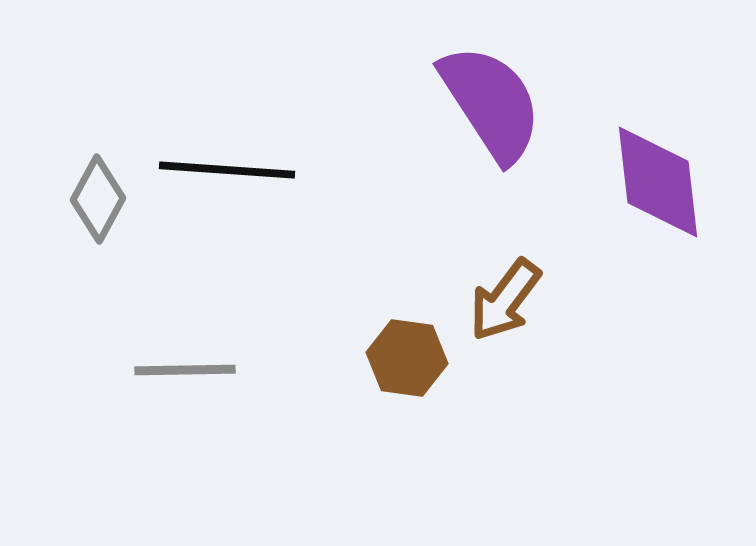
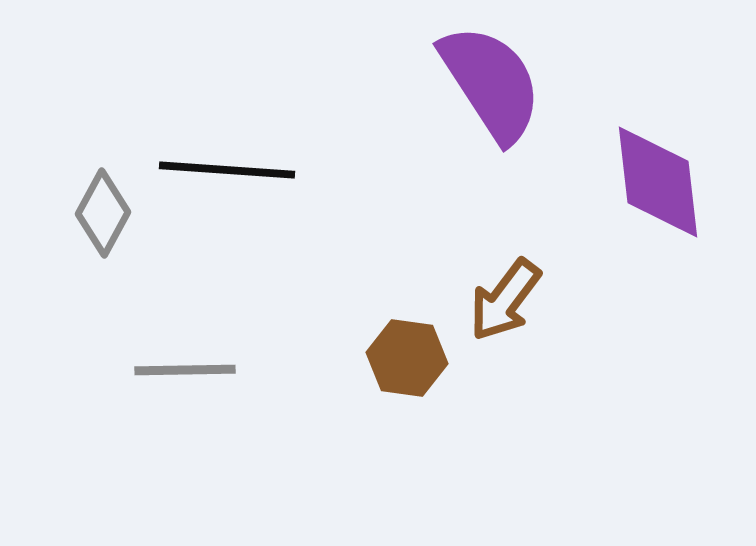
purple semicircle: moved 20 px up
gray diamond: moved 5 px right, 14 px down
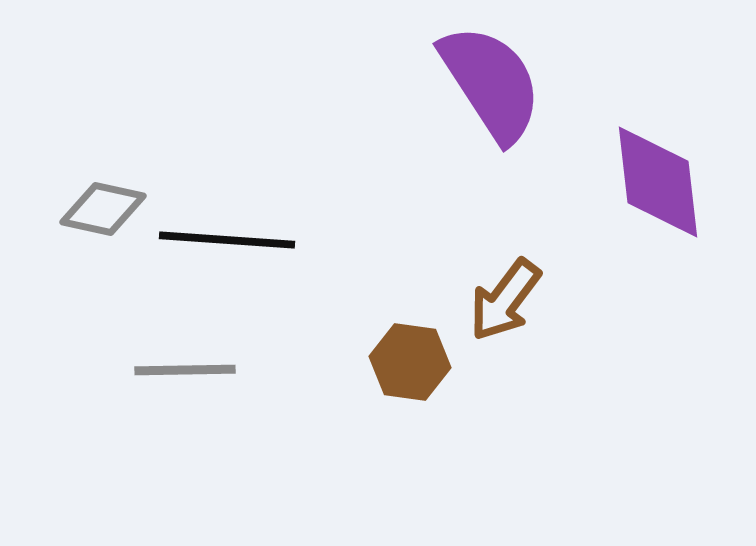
black line: moved 70 px down
gray diamond: moved 4 px up; rotated 74 degrees clockwise
brown hexagon: moved 3 px right, 4 px down
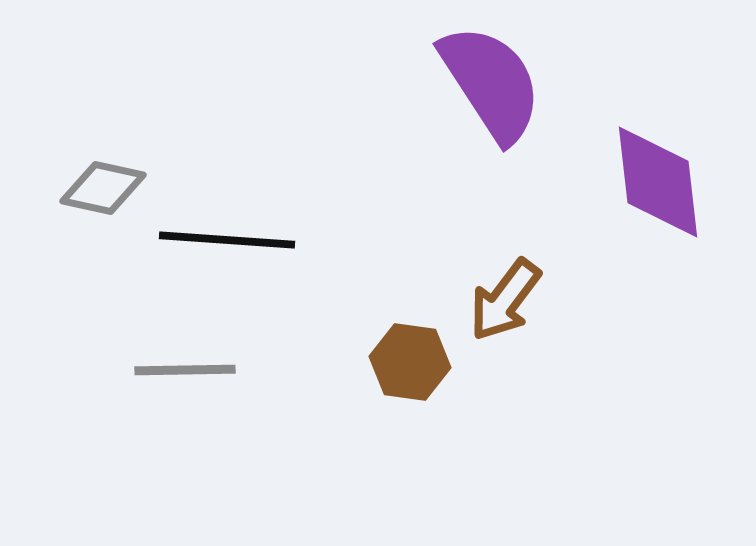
gray diamond: moved 21 px up
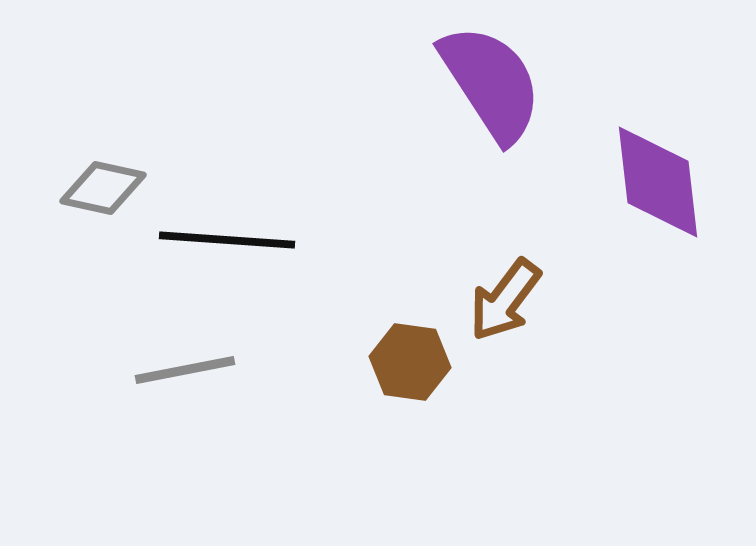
gray line: rotated 10 degrees counterclockwise
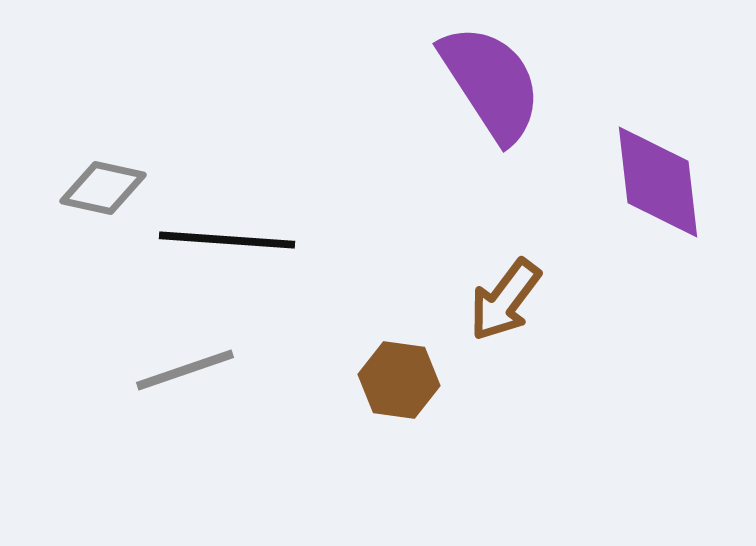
brown hexagon: moved 11 px left, 18 px down
gray line: rotated 8 degrees counterclockwise
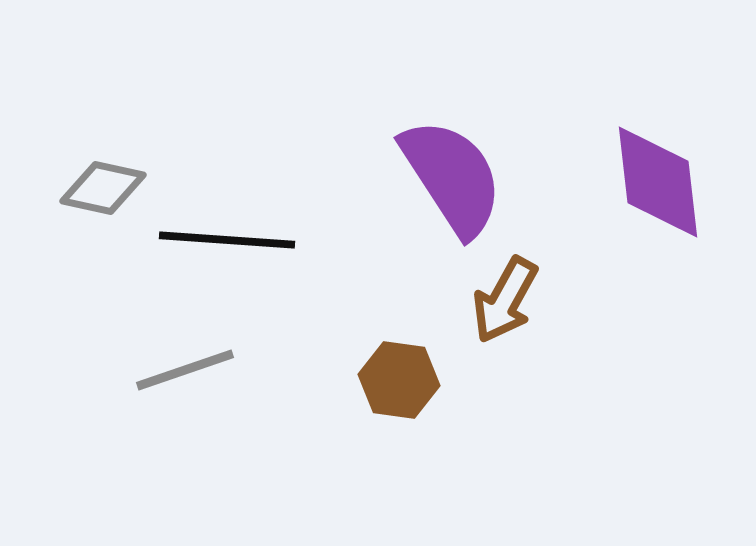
purple semicircle: moved 39 px left, 94 px down
brown arrow: rotated 8 degrees counterclockwise
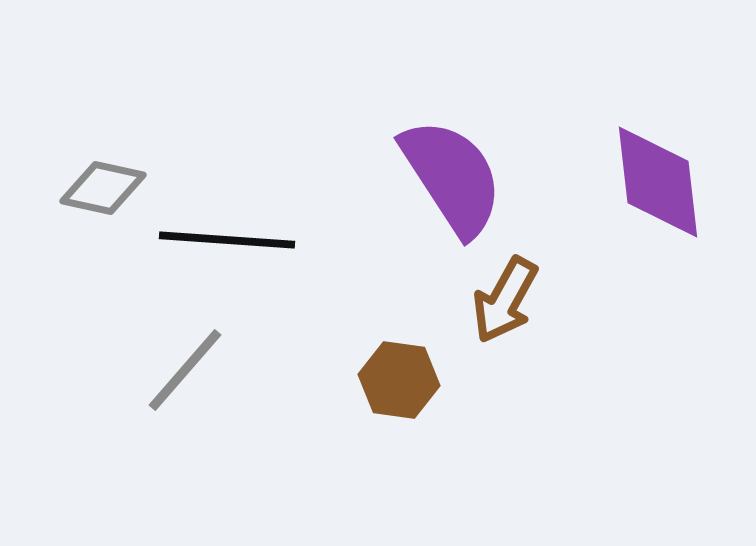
gray line: rotated 30 degrees counterclockwise
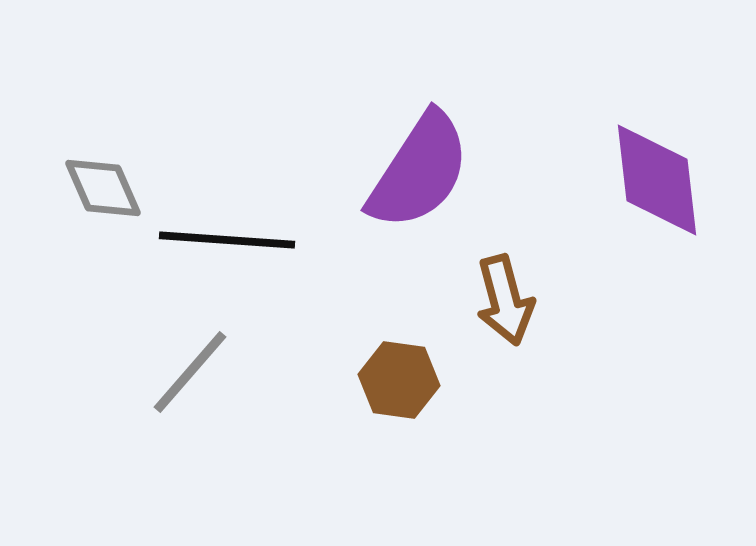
purple semicircle: moved 33 px left, 6 px up; rotated 66 degrees clockwise
purple diamond: moved 1 px left, 2 px up
gray diamond: rotated 54 degrees clockwise
brown arrow: rotated 44 degrees counterclockwise
gray line: moved 5 px right, 2 px down
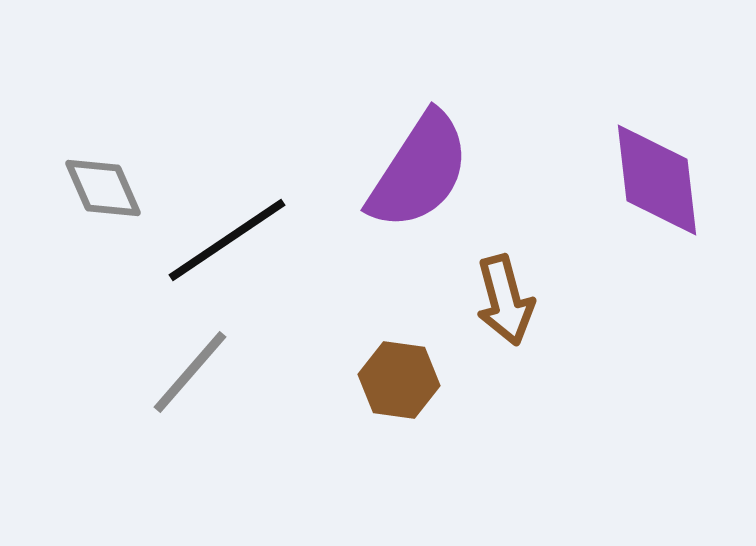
black line: rotated 38 degrees counterclockwise
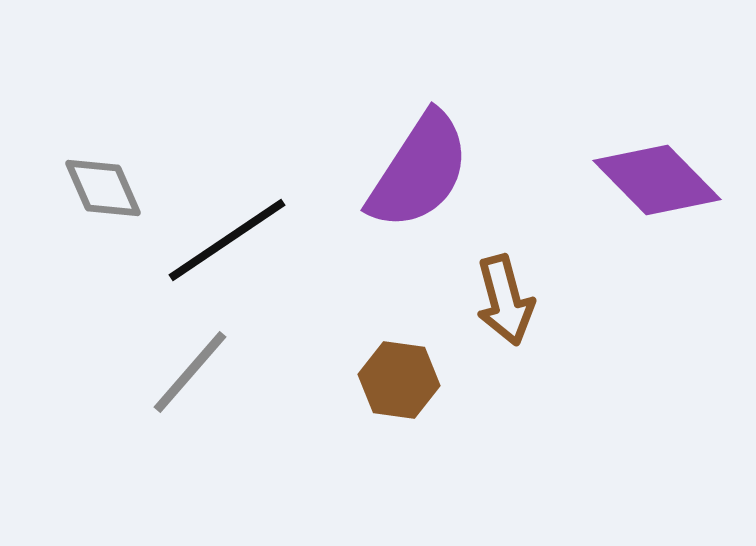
purple diamond: rotated 38 degrees counterclockwise
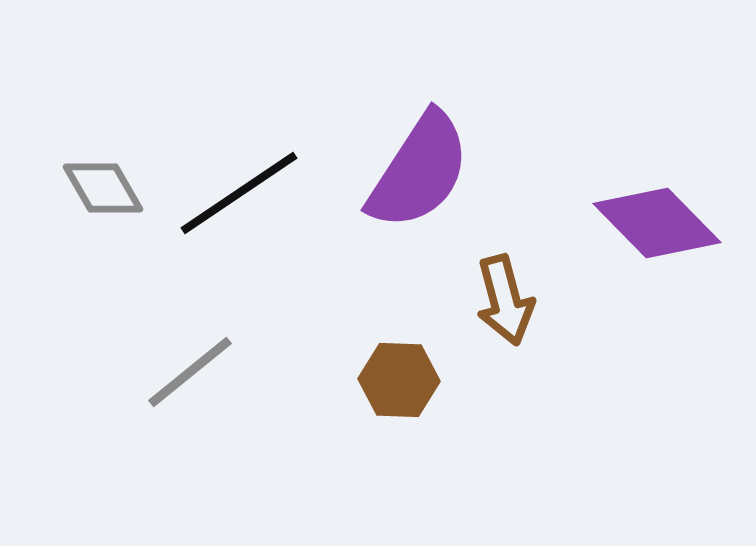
purple diamond: moved 43 px down
gray diamond: rotated 6 degrees counterclockwise
black line: moved 12 px right, 47 px up
gray line: rotated 10 degrees clockwise
brown hexagon: rotated 6 degrees counterclockwise
